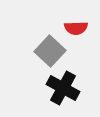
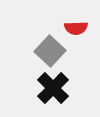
black cross: moved 10 px left; rotated 16 degrees clockwise
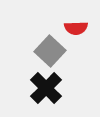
black cross: moved 7 px left
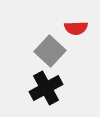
black cross: rotated 16 degrees clockwise
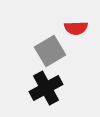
gray square: rotated 16 degrees clockwise
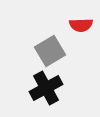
red semicircle: moved 5 px right, 3 px up
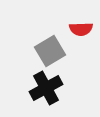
red semicircle: moved 4 px down
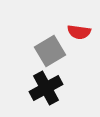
red semicircle: moved 2 px left, 3 px down; rotated 10 degrees clockwise
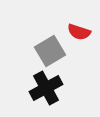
red semicircle: rotated 10 degrees clockwise
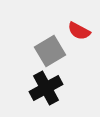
red semicircle: moved 1 px up; rotated 10 degrees clockwise
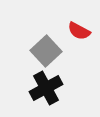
gray square: moved 4 px left; rotated 12 degrees counterclockwise
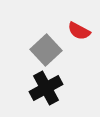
gray square: moved 1 px up
